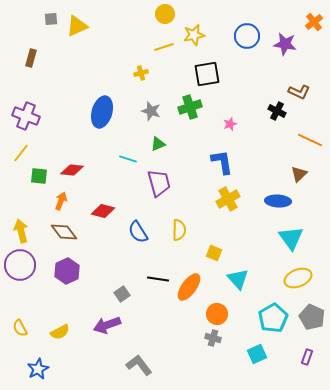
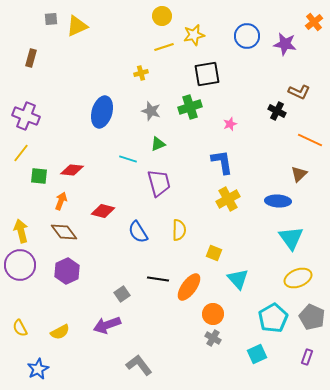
yellow circle at (165, 14): moved 3 px left, 2 px down
orange circle at (217, 314): moved 4 px left
gray cross at (213, 338): rotated 14 degrees clockwise
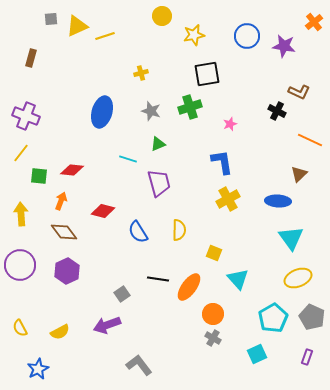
purple star at (285, 44): moved 1 px left, 2 px down
yellow line at (164, 47): moved 59 px left, 11 px up
yellow arrow at (21, 231): moved 17 px up; rotated 10 degrees clockwise
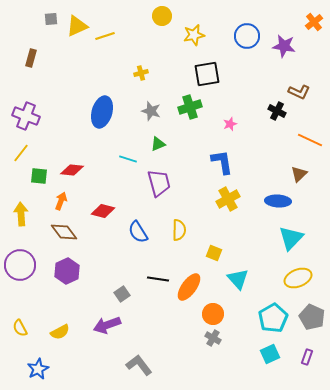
cyan triangle at (291, 238): rotated 20 degrees clockwise
cyan square at (257, 354): moved 13 px right
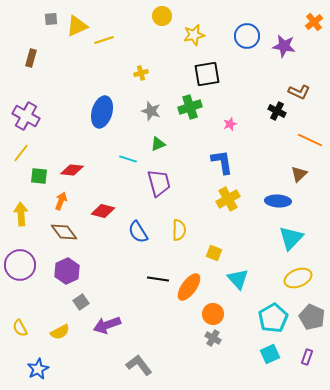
yellow line at (105, 36): moved 1 px left, 4 px down
purple cross at (26, 116): rotated 8 degrees clockwise
gray square at (122, 294): moved 41 px left, 8 px down
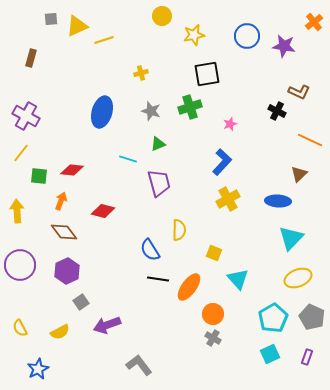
blue L-shape at (222, 162): rotated 52 degrees clockwise
yellow arrow at (21, 214): moved 4 px left, 3 px up
blue semicircle at (138, 232): moved 12 px right, 18 px down
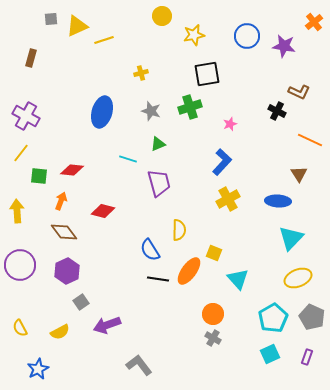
brown triangle at (299, 174): rotated 18 degrees counterclockwise
orange ellipse at (189, 287): moved 16 px up
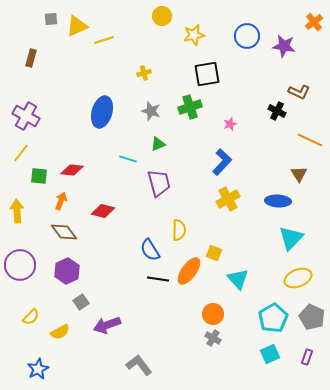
yellow cross at (141, 73): moved 3 px right
yellow semicircle at (20, 328): moved 11 px right, 11 px up; rotated 108 degrees counterclockwise
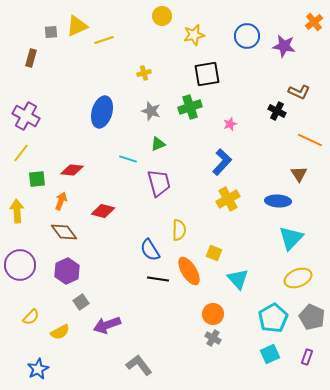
gray square at (51, 19): moved 13 px down
green square at (39, 176): moved 2 px left, 3 px down; rotated 12 degrees counterclockwise
orange ellipse at (189, 271): rotated 68 degrees counterclockwise
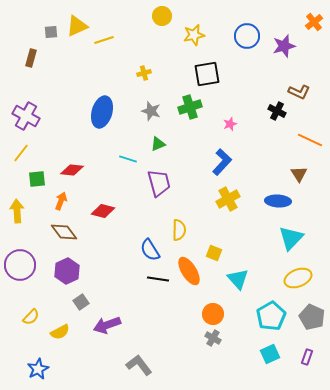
purple star at (284, 46): rotated 25 degrees counterclockwise
cyan pentagon at (273, 318): moved 2 px left, 2 px up
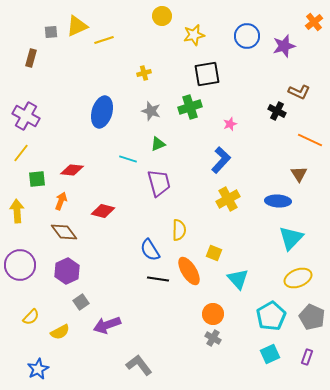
blue L-shape at (222, 162): moved 1 px left, 2 px up
